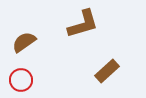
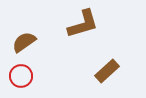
red circle: moved 4 px up
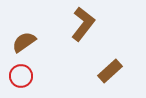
brown L-shape: rotated 36 degrees counterclockwise
brown rectangle: moved 3 px right
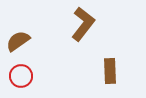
brown semicircle: moved 6 px left, 1 px up
brown rectangle: rotated 50 degrees counterclockwise
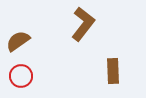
brown rectangle: moved 3 px right
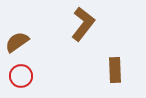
brown semicircle: moved 1 px left, 1 px down
brown rectangle: moved 2 px right, 1 px up
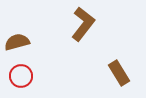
brown semicircle: rotated 20 degrees clockwise
brown rectangle: moved 4 px right, 3 px down; rotated 30 degrees counterclockwise
